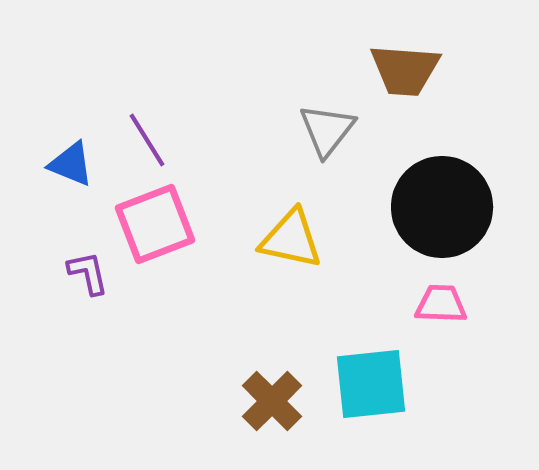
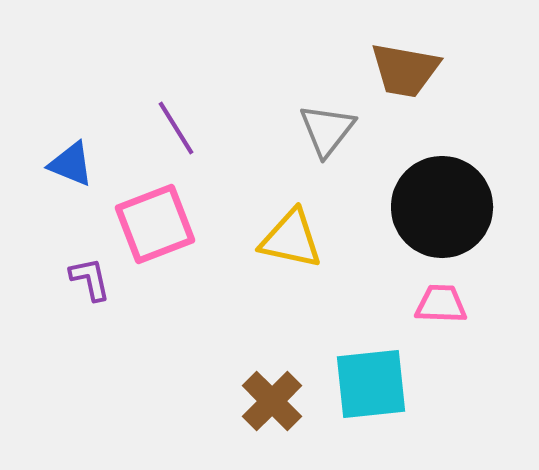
brown trapezoid: rotated 6 degrees clockwise
purple line: moved 29 px right, 12 px up
purple L-shape: moved 2 px right, 6 px down
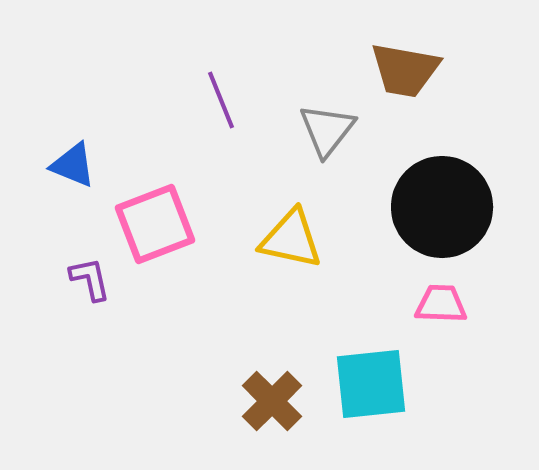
purple line: moved 45 px right, 28 px up; rotated 10 degrees clockwise
blue triangle: moved 2 px right, 1 px down
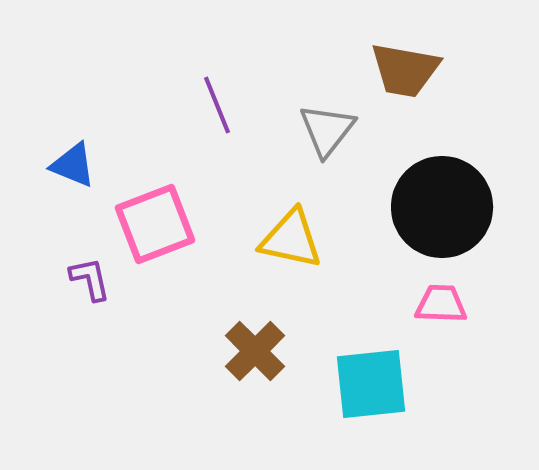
purple line: moved 4 px left, 5 px down
brown cross: moved 17 px left, 50 px up
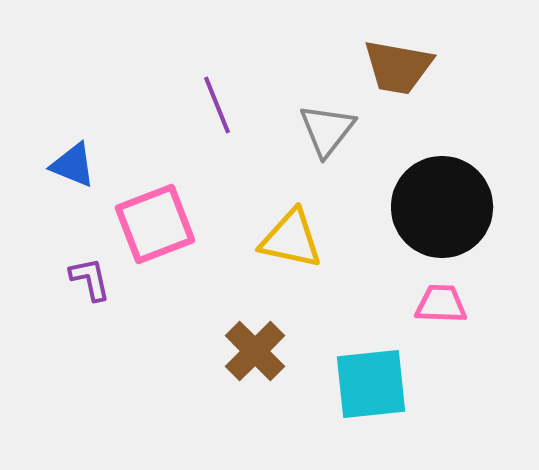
brown trapezoid: moved 7 px left, 3 px up
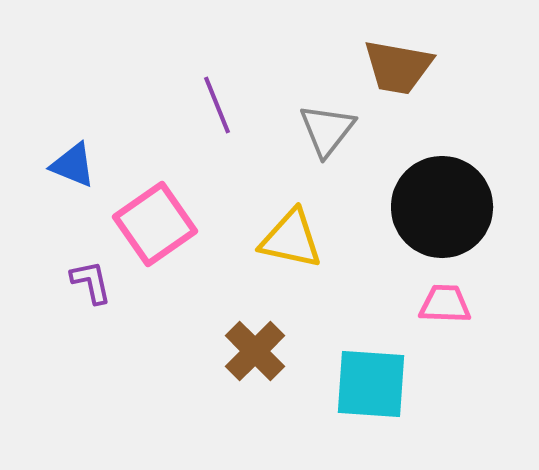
pink square: rotated 14 degrees counterclockwise
purple L-shape: moved 1 px right, 3 px down
pink trapezoid: moved 4 px right
cyan square: rotated 10 degrees clockwise
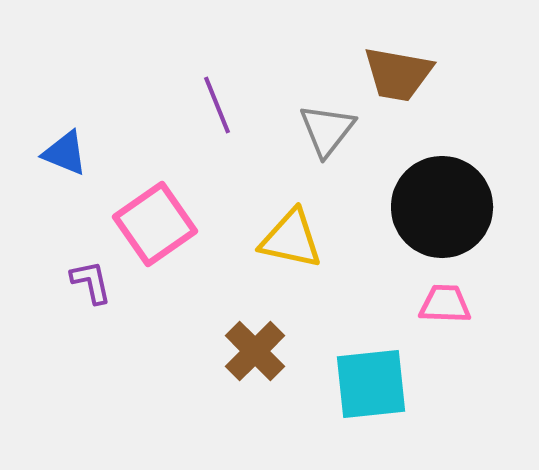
brown trapezoid: moved 7 px down
blue triangle: moved 8 px left, 12 px up
cyan square: rotated 10 degrees counterclockwise
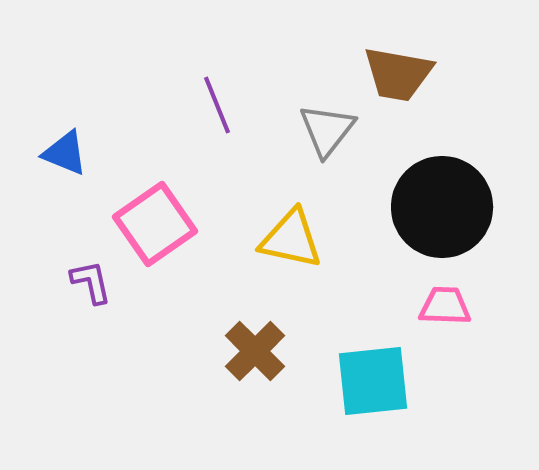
pink trapezoid: moved 2 px down
cyan square: moved 2 px right, 3 px up
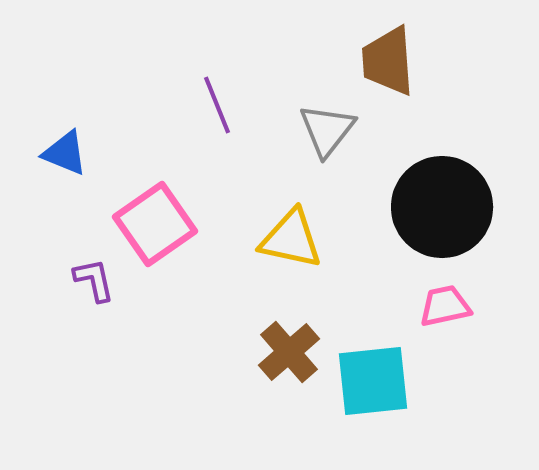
brown trapezoid: moved 10 px left, 13 px up; rotated 76 degrees clockwise
purple L-shape: moved 3 px right, 2 px up
pink trapezoid: rotated 14 degrees counterclockwise
brown cross: moved 34 px right, 1 px down; rotated 4 degrees clockwise
